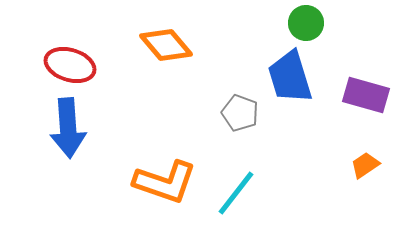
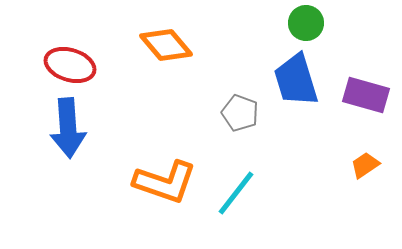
blue trapezoid: moved 6 px right, 3 px down
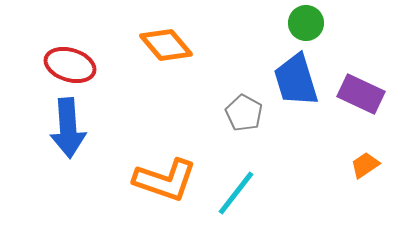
purple rectangle: moved 5 px left, 1 px up; rotated 9 degrees clockwise
gray pentagon: moved 4 px right; rotated 9 degrees clockwise
orange L-shape: moved 2 px up
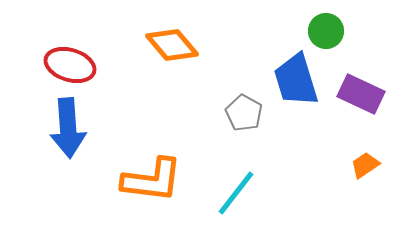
green circle: moved 20 px right, 8 px down
orange diamond: moved 6 px right
orange L-shape: moved 13 px left; rotated 12 degrees counterclockwise
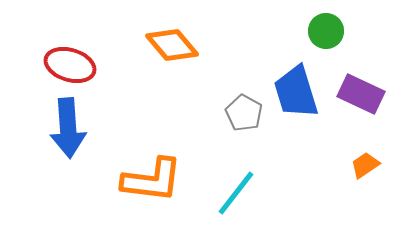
blue trapezoid: moved 12 px down
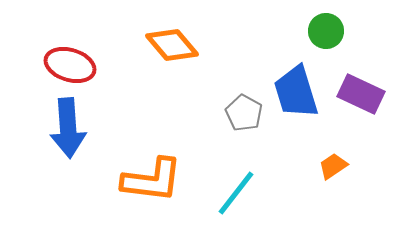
orange trapezoid: moved 32 px left, 1 px down
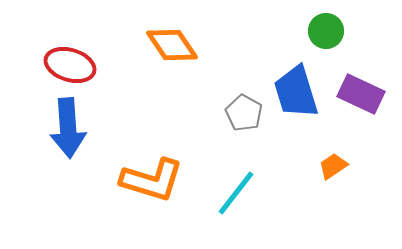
orange diamond: rotated 6 degrees clockwise
orange L-shape: rotated 10 degrees clockwise
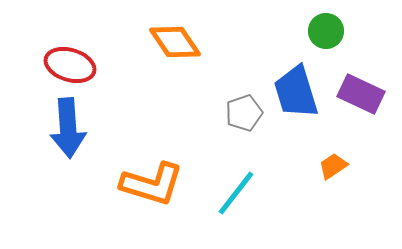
orange diamond: moved 3 px right, 3 px up
gray pentagon: rotated 24 degrees clockwise
orange L-shape: moved 4 px down
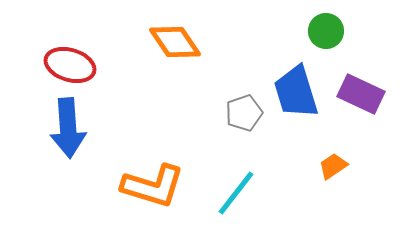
orange L-shape: moved 1 px right, 2 px down
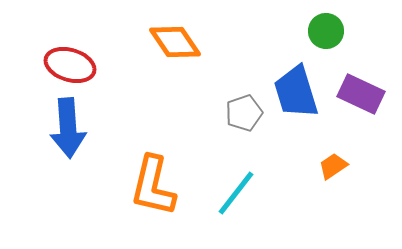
orange L-shape: rotated 86 degrees clockwise
